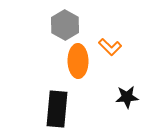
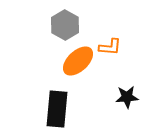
orange L-shape: rotated 40 degrees counterclockwise
orange ellipse: rotated 48 degrees clockwise
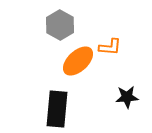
gray hexagon: moved 5 px left
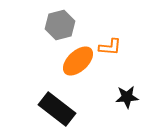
gray hexagon: rotated 16 degrees clockwise
black rectangle: rotated 57 degrees counterclockwise
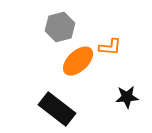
gray hexagon: moved 2 px down
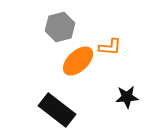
black rectangle: moved 1 px down
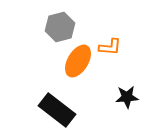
orange ellipse: rotated 16 degrees counterclockwise
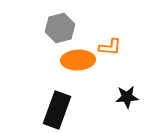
gray hexagon: moved 1 px down
orange ellipse: moved 1 px up; rotated 56 degrees clockwise
black rectangle: rotated 72 degrees clockwise
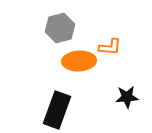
orange ellipse: moved 1 px right, 1 px down
